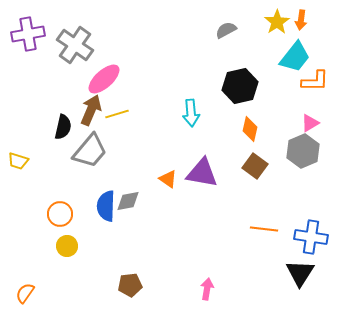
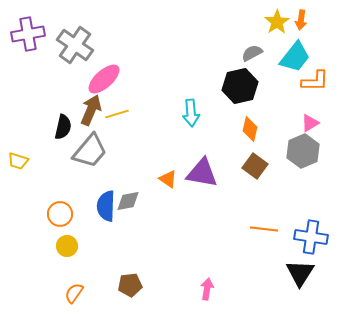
gray semicircle: moved 26 px right, 23 px down
orange semicircle: moved 49 px right
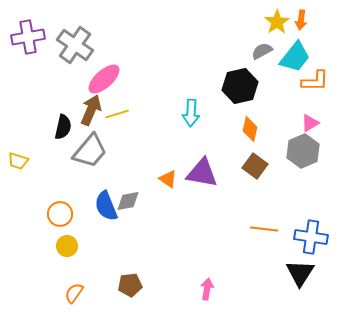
purple cross: moved 3 px down
gray semicircle: moved 10 px right, 2 px up
cyan arrow: rotated 8 degrees clockwise
blue semicircle: rotated 24 degrees counterclockwise
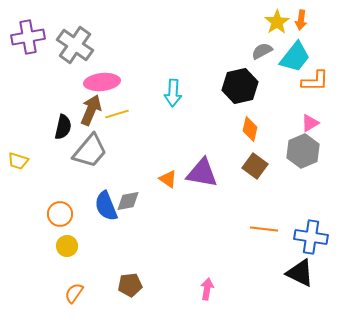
pink ellipse: moved 2 px left, 3 px down; rotated 36 degrees clockwise
cyan arrow: moved 18 px left, 20 px up
black triangle: rotated 36 degrees counterclockwise
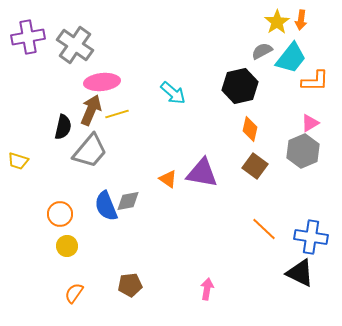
cyan trapezoid: moved 4 px left, 1 px down
cyan arrow: rotated 52 degrees counterclockwise
orange line: rotated 36 degrees clockwise
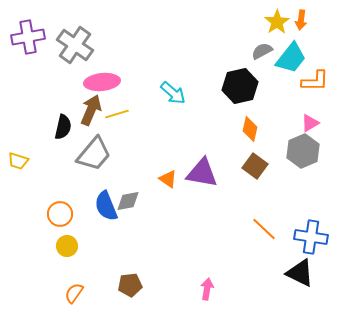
gray trapezoid: moved 4 px right, 3 px down
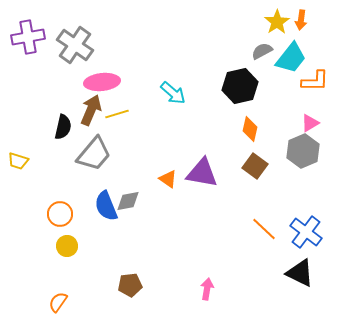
blue cross: moved 5 px left, 5 px up; rotated 28 degrees clockwise
orange semicircle: moved 16 px left, 9 px down
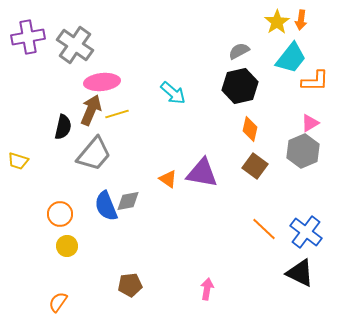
gray semicircle: moved 23 px left
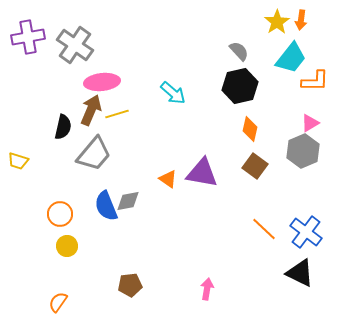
gray semicircle: rotated 75 degrees clockwise
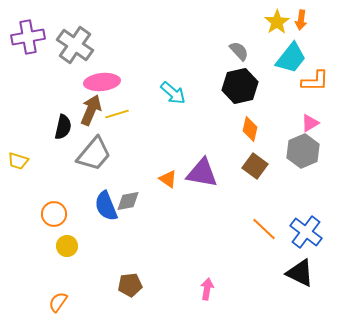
orange circle: moved 6 px left
